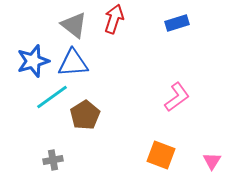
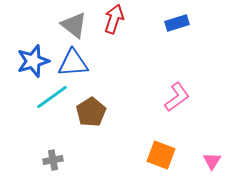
brown pentagon: moved 6 px right, 3 px up
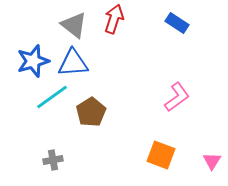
blue rectangle: rotated 50 degrees clockwise
